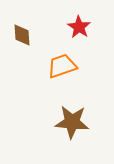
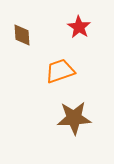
orange trapezoid: moved 2 px left, 5 px down
brown star: moved 2 px right, 4 px up; rotated 8 degrees counterclockwise
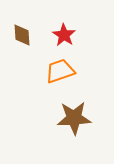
red star: moved 15 px left, 8 px down
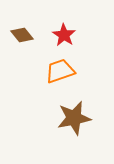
brown diamond: rotated 35 degrees counterclockwise
brown star: rotated 8 degrees counterclockwise
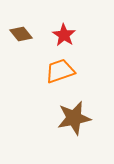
brown diamond: moved 1 px left, 1 px up
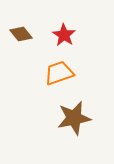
orange trapezoid: moved 1 px left, 2 px down
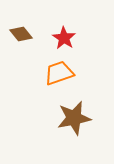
red star: moved 3 px down
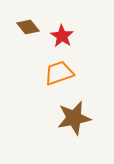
brown diamond: moved 7 px right, 7 px up
red star: moved 2 px left, 2 px up
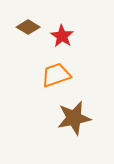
brown diamond: rotated 20 degrees counterclockwise
orange trapezoid: moved 3 px left, 2 px down
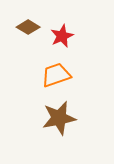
red star: rotated 15 degrees clockwise
brown star: moved 15 px left
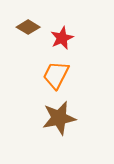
red star: moved 2 px down
orange trapezoid: rotated 44 degrees counterclockwise
